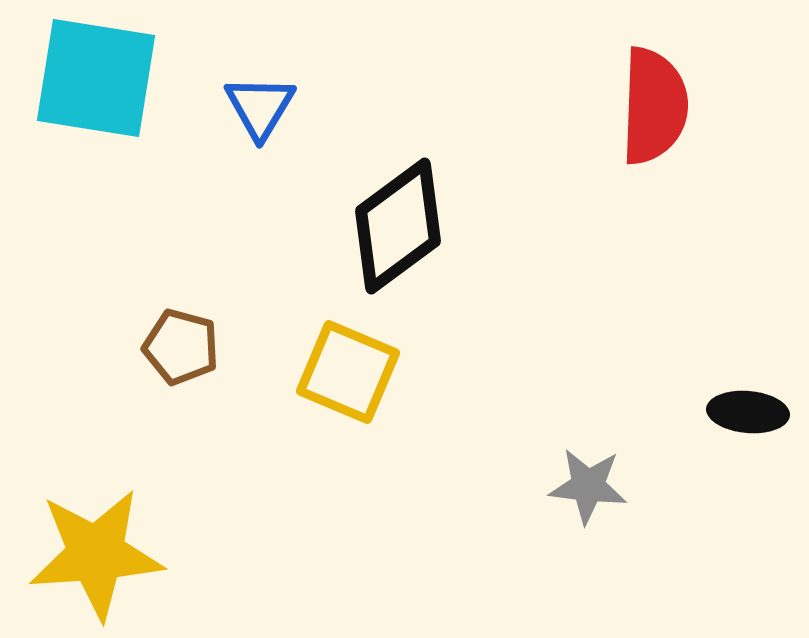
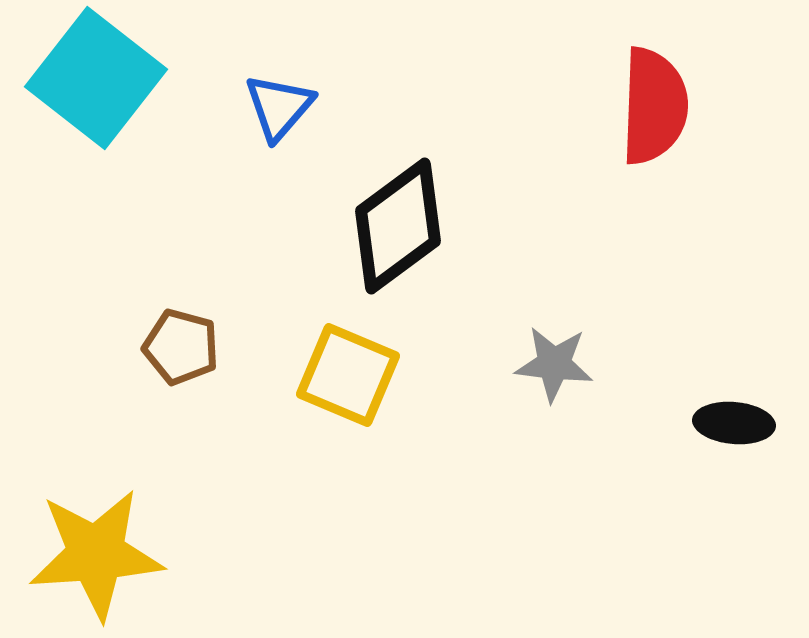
cyan square: rotated 29 degrees clockwise
blue triangle: moved 19 px right; rotated 10 degrees clockwise
yellow square: moved 3 px down
black ellipse: moved 14 px left, 11 px down
gray star: moved 34 px left, 122 px up
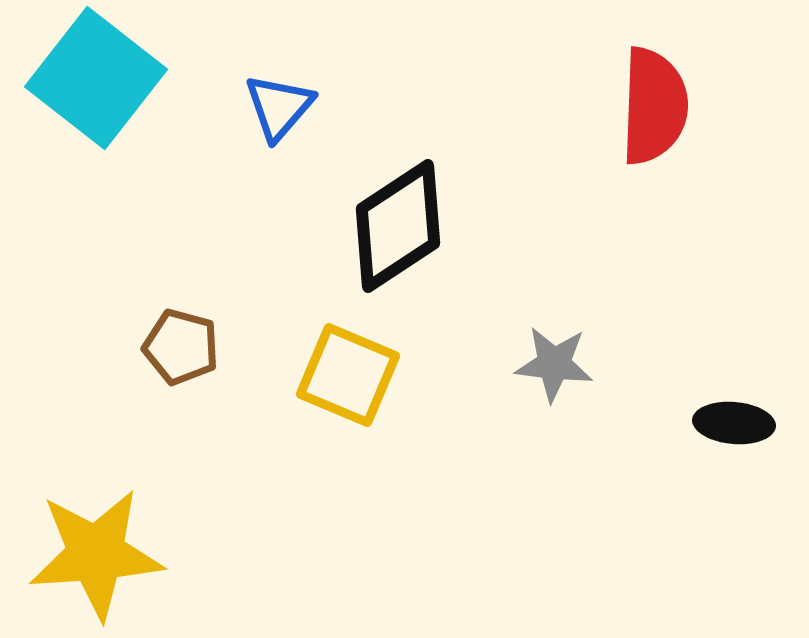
black diamond: rotated 3 degrees clockwise
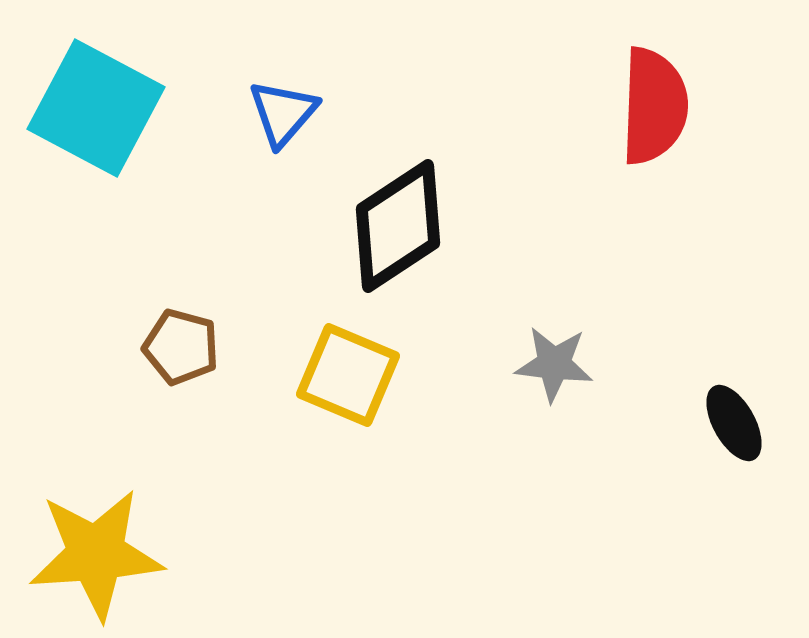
cyan square: moved 30 px down; rotated 10 degrees counterclockwise
blue triangle: moved 4 px right, 6 px down
black ellipse: rotated 56 degrees clockwise
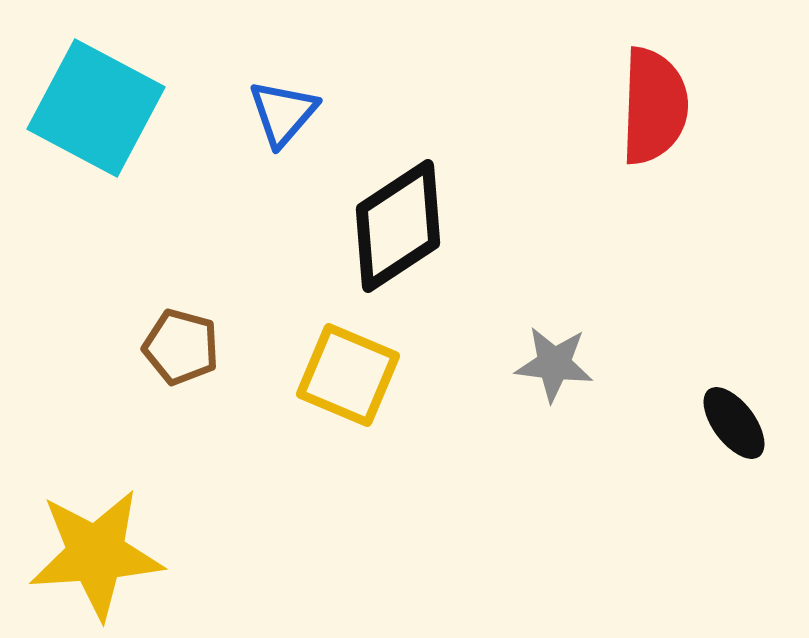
black ellipse: rotated 8 degrees counterclockwise
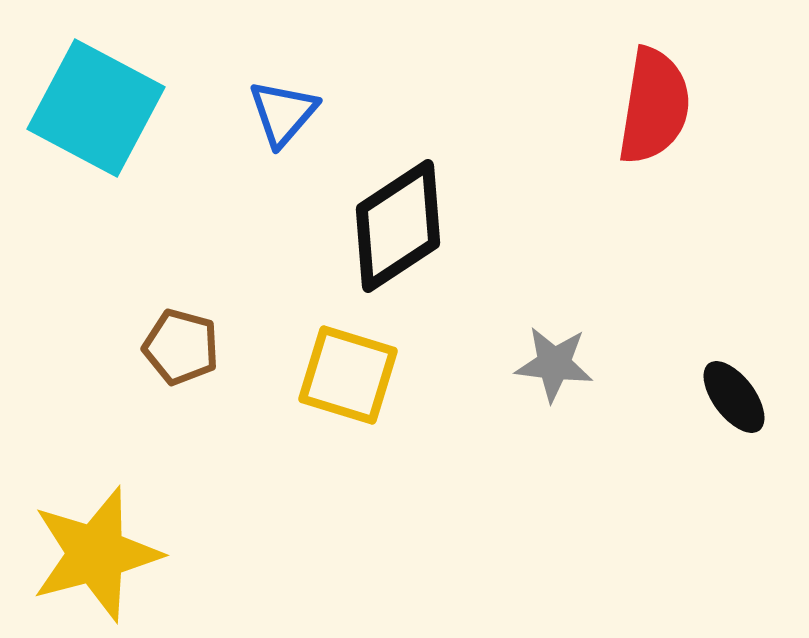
red semicircle: rotated 7 degrees clockwise
yellow square: rotated 6 degrees counterclockwise
black ellipse: moved 26 px up
yellow star: rotated 11 degrees counterclockwise
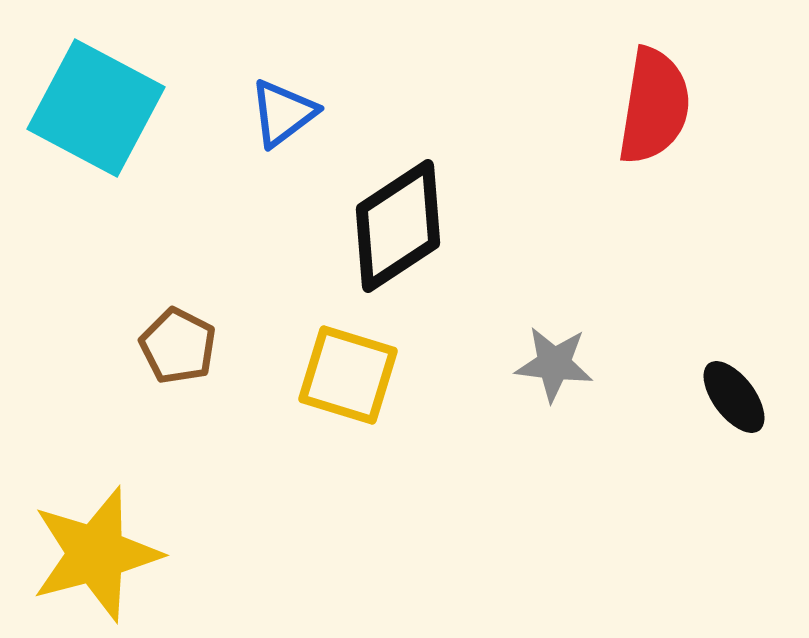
blue triangle: rotated 12 degrees clockwise
brown pentagon: moved 3 px left, 1 px up; rotated 12 degrees clockwise
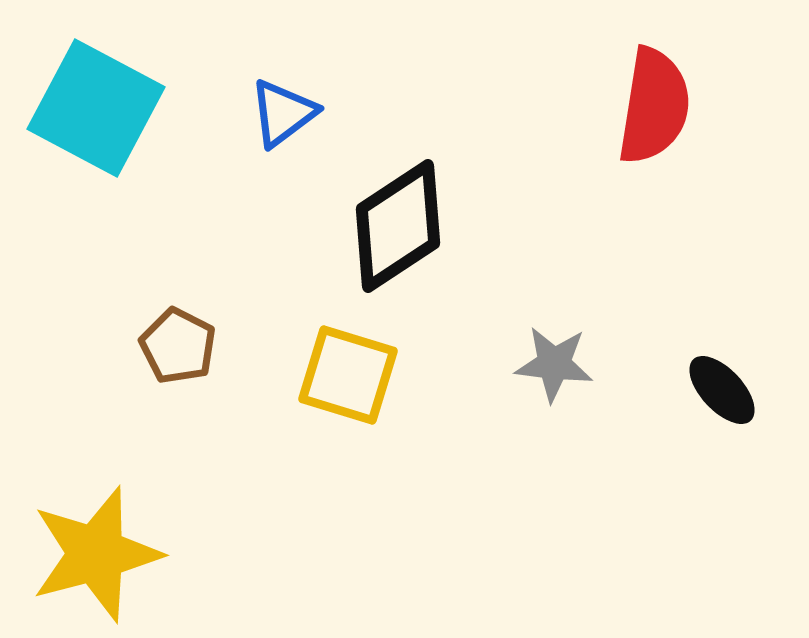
black ellipse: moved 12 px left, 7 px up; rotated 6 degrees counterclockwise
